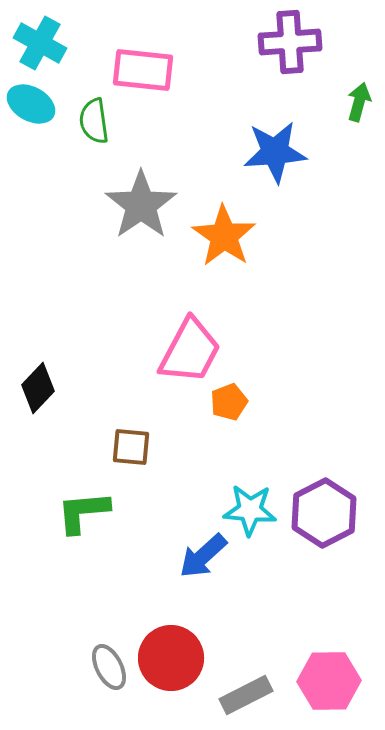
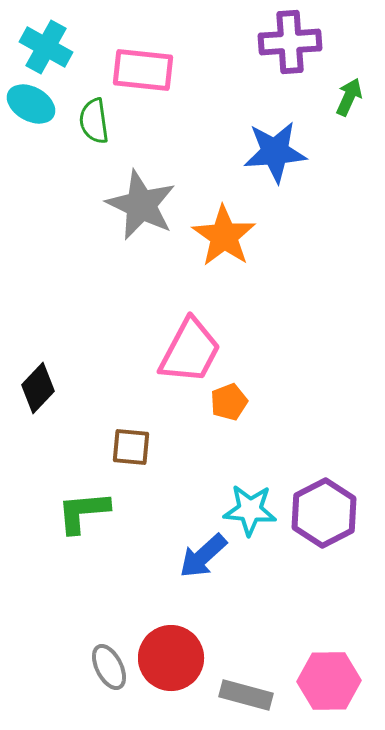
cyan cross: moved 6 px right, 4 px down
green arrow: moved 10 px left, 5 px up; rotated 9 degrees clockwise
gray star: rotated 12 degrees counterclockwise
gray rectangle: rotated 42 degrees clockwise
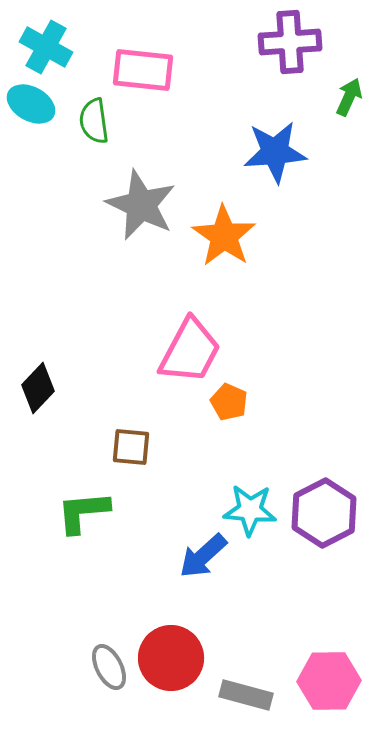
orange pentagon: rotated 27 degrees counterclockwise
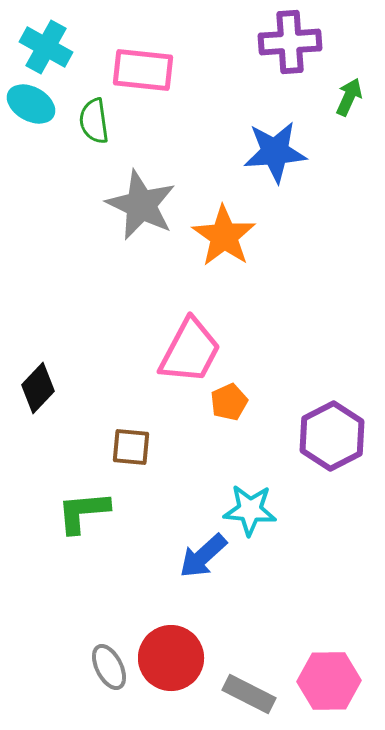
orange pentagon: rotated 24 degrees clockwise
purple hexagon: moved 8 px right, 77 px up
gray rectangle: moved 3 px right, 1 px up; rotated 12 degrees clockwise
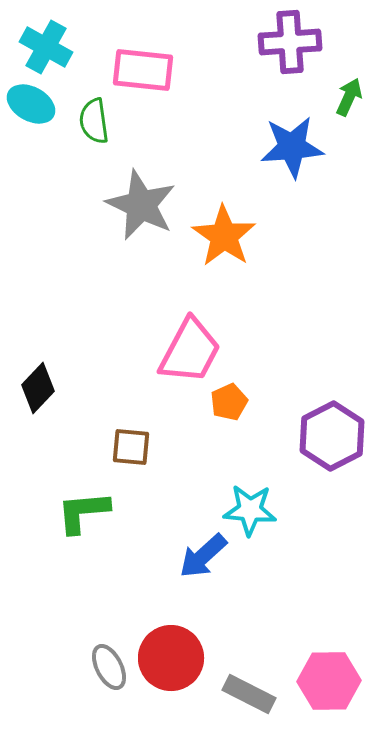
blue star: moved 17 px right, 5 px up
